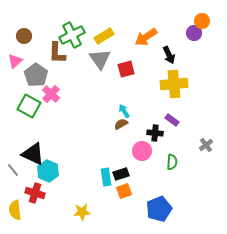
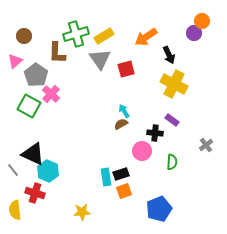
green cross: moved 4 px right, 1 px up; rotated 10 degrees clockwise
yellow cross: rotated 32 degrees clockwise
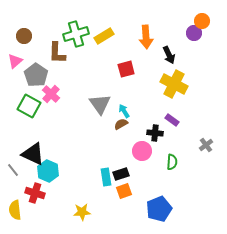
orange arrow: rotated 60 degrees counterclockwise
gray triangle: moved 45 px down
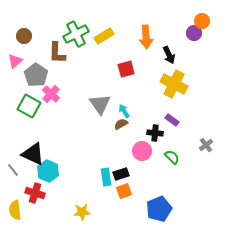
green cross: rotated 10 degrees counterclockwise
green semicircle: moved 5 px up; rotated 49 degrees counterclockwise
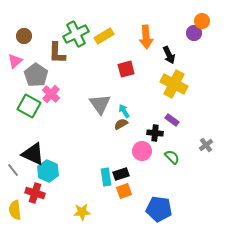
blue pentagon: rotated 30 degrees clockwise
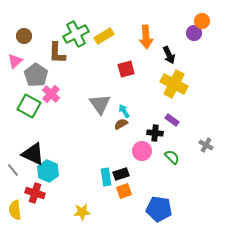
gray cross: rotated 24 degrees counterclockwise
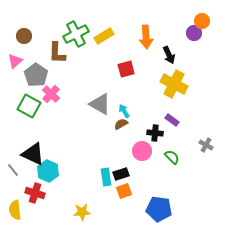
gray triangle: rotated 25 degrees counterclockwise
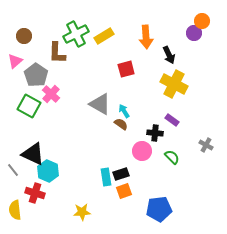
brown semicircle: rotated 64 degrees clockwise
blue pentagon: rotated 15 degrees counterclockwise
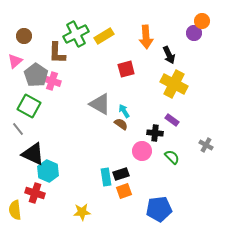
pink cross: moved 1 px right, 13 px up; rotated 24 degrees counterclockwise
gray line: moved 5 px right, 41 px up
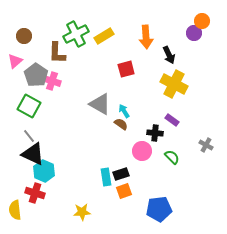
gray line: moved 11 px right, 7 px down
cyan hexagon: moved 4 px left
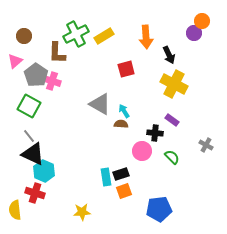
brown semicircle: rotated 32 degrees counterclockwise
